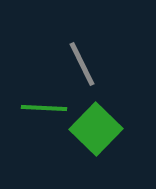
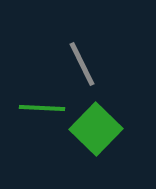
green line: moved 2 px left
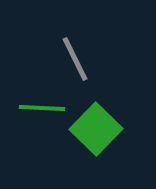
gray line: moved 7 px left, 5 px up
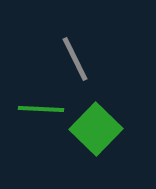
green line: moved 1 px left, 1 px down
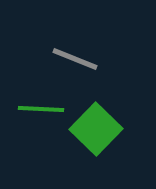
gray line: rotated 42 degrees counterclockwise
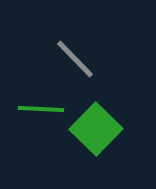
gray line: rotated 24 degrees clockwise
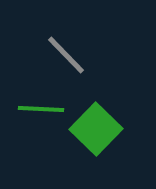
gray line: moved 9 px left, 4 px up
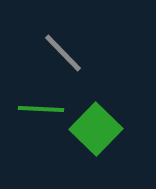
gray line: moved 3 px left, 2 px up
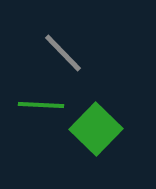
green line: moved 4 px up
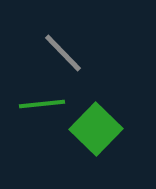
green line: moved 1 px right, 1 px up; rotated 9 degrees counterclockwise
